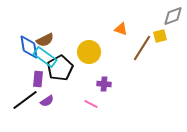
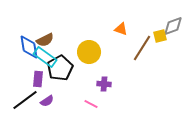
gray diamond: moved 10 px down
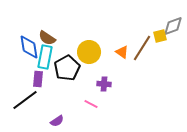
orange triangle: moved 1 px right, 23 px down; rotated 16 degrees clockwise
brown semicircle: moved 2 px right, 2 px up; rotated 60 degrees clockwise
cyan rectangle: rotated 65 degrees clockwise
black pentagon: moved 7 px right
purple semicircle: moved 10 px right, 20 px down
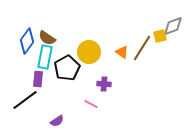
blue diamond: moved 2 px left, 6 px up; rotated 45 degrees clockwise
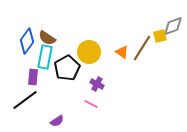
purple rectangle: moved 5 px left, 2 px up
purple cross: moved 7 px left; rotated 24 degrees clockwise
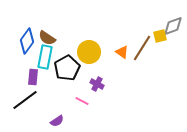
pink line: moved 9 px left, 3 px up
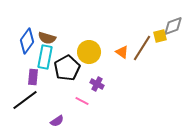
brown semicircle: rotated 18 degrees counterclockwise
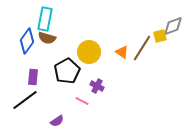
cyan rectangle: moved 38 px up
black pentagon: moved 3 px down
purple cross: moved 2 px down
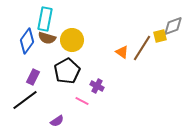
yellow circle: moved 17 px left, 12 px up
purple rectangle: rotated 21 degrees clockwise
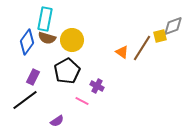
blue diamond: moved 1 px down
